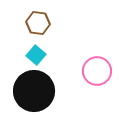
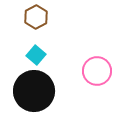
brown hexagon: moved 2 px left, 6 px up; rotated 25 degrees clockwise
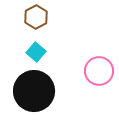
cyan square: moved 3 px up
pink circle: moved 2 px right
